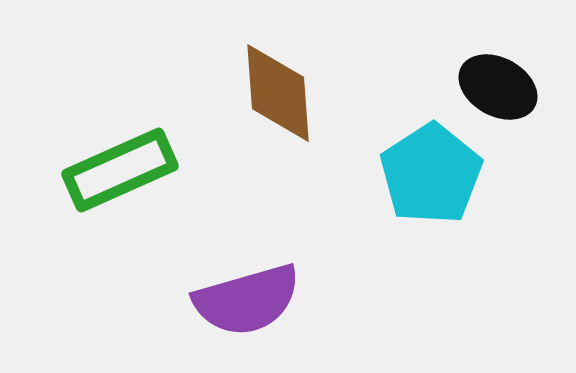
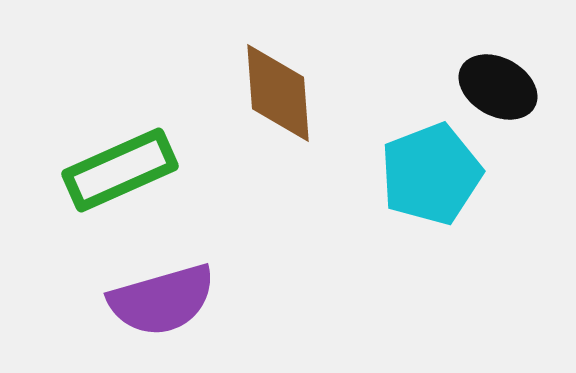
cyan pentagon: rotated 12 degrees clockwise
purple semicircle: moved 85 px left
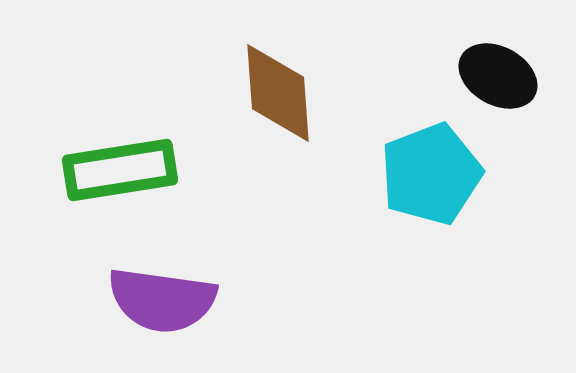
black ellipse: moved 11 px up
green rectangle: rotated 15 degrees clockwise
purple semicircle: rotated 24 degrees clockwise
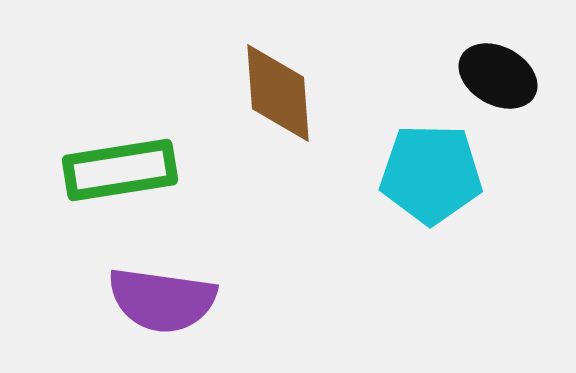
cyan pentagon: rotated 22 degrees clockwise
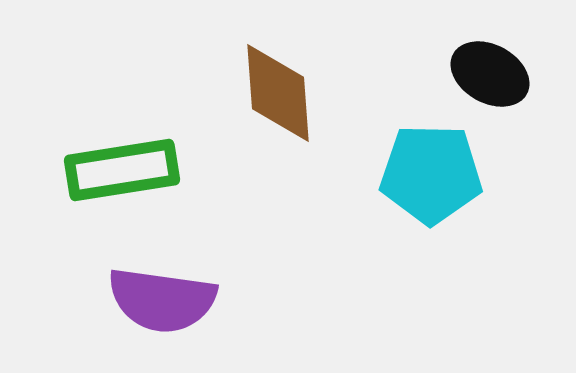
black ellipse: moved 8 px left, 2 px up
green rectangle: moved 2 px right
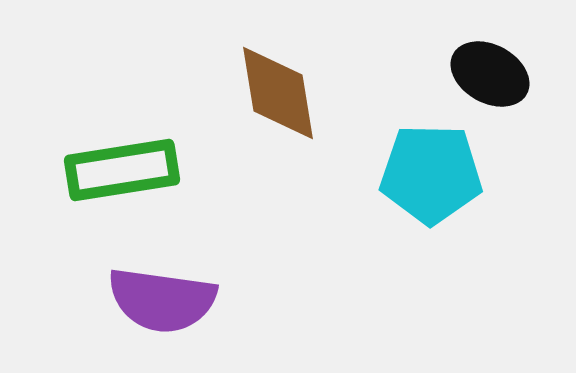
brown diamond: rotated 5 degrees counterclockwise
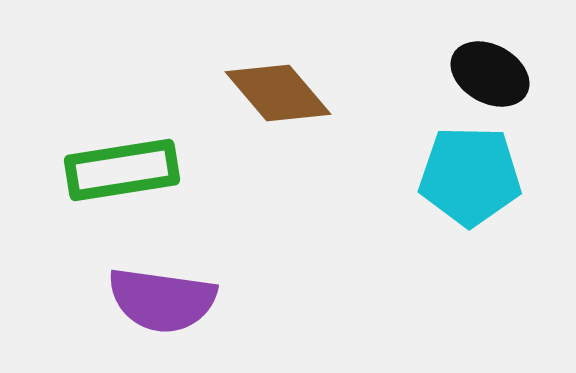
brown diamond: rotated 31 degrees counterclockwise
cyan pentagon: moved 39 px right, 2 px down
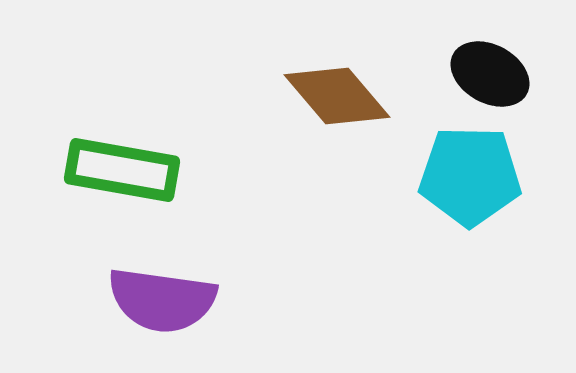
brown diamond: moved 59 px right, 3 px down
green rectangle: rotated 19 degrees clockwise
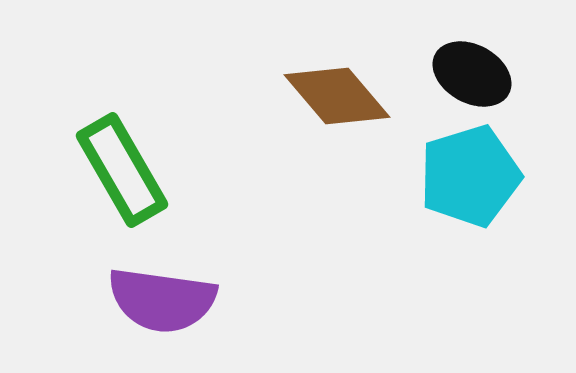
black ellipse: moved 18 px left
green rectangle: rotated 50 degrees clockwise
cyan pentagon: rotated 18 degrees counterclockwise
